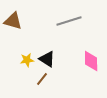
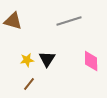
black triangle: rotated 30 degrees clockwise
brown line: moved 13 px left, 5 px down
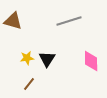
yellow star: moved 2 px up
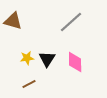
gray line: moved 2 px right, 1 px down; rotated 25 degrees counterclockwise
pink diamond: moved 16 px left, 1 px down
brown line: rotated 24 degrees clockwise
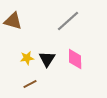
gray line: moved 3 px left, 1 px up
pink diamond: moved 3 px up
brown line: moved 1 px right
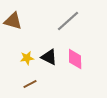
black triangle: moved 2 px right, 2 px up; rotated 36 degrees counterclockwise
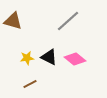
pink diamond: rotated 50 degrees counterclockwise
